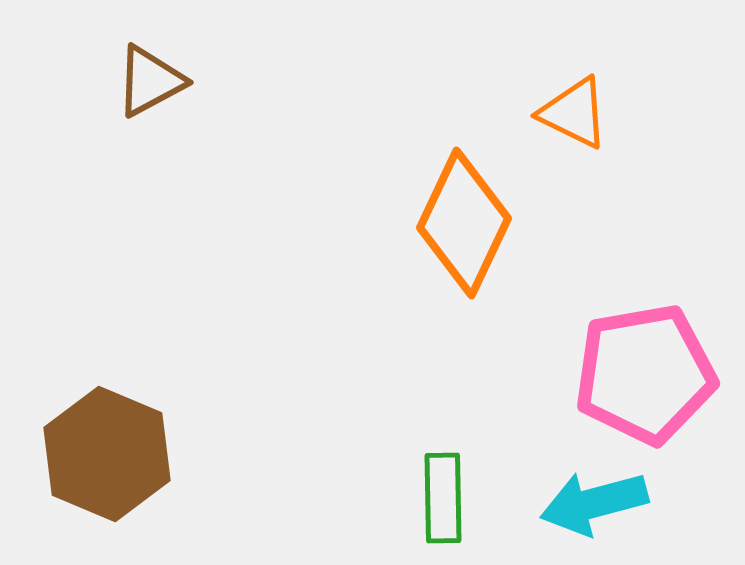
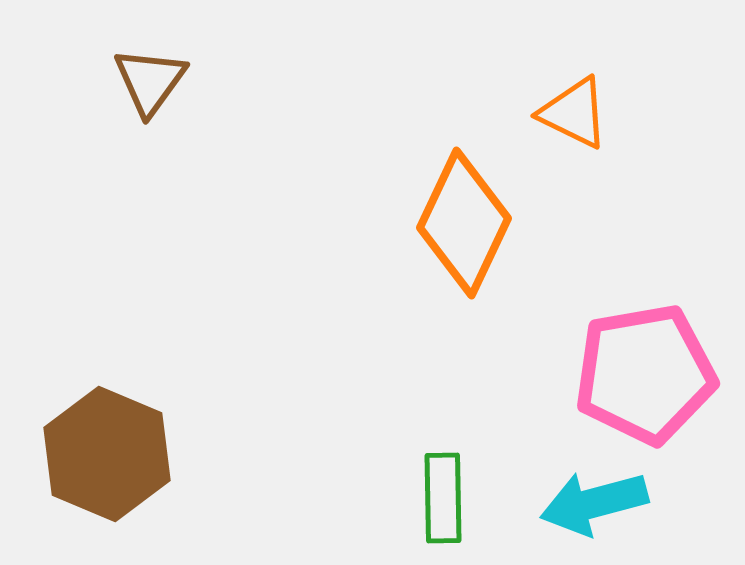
brown triangle: rotated 26 degrees counterclockwise
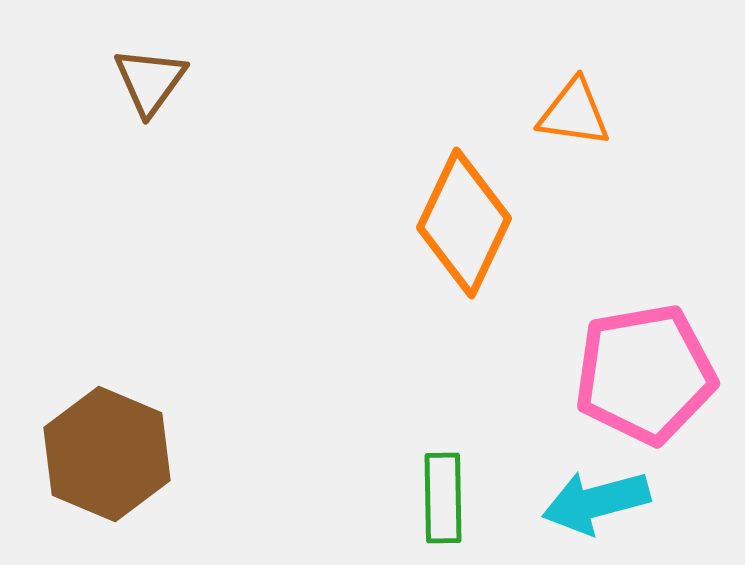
orange triangle: rotated 18 degrees counterclockwise
cyan arrow: moved 2 px right, 1 px up
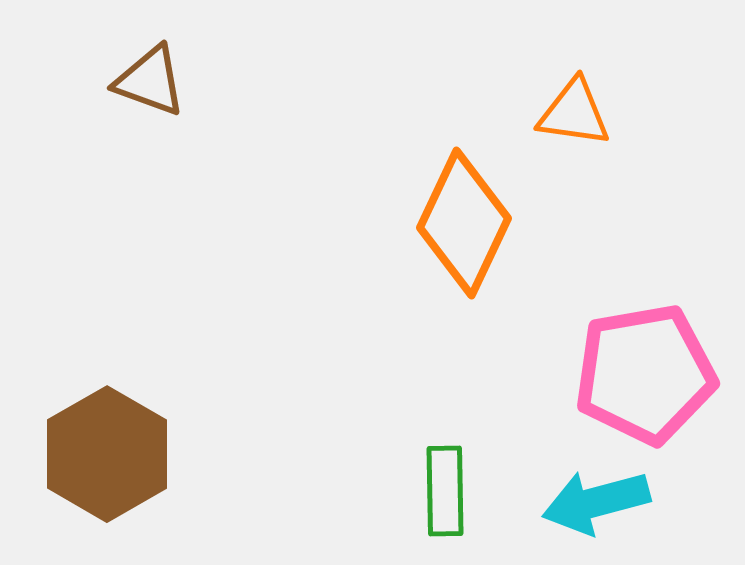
brown triangle: rotated 46 degrees counterclockwise
brown hexagon: rotated 7 degrees clockwise
green rectangle: moved 2 px right, 7 px up
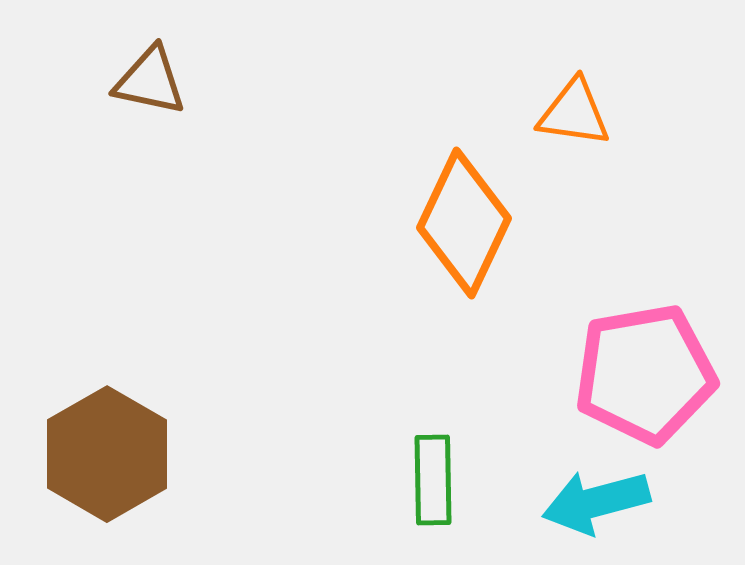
brown triangle: rotated 8 degrees counterclockwise
green rectangle: moved 12 px left, 11 px up
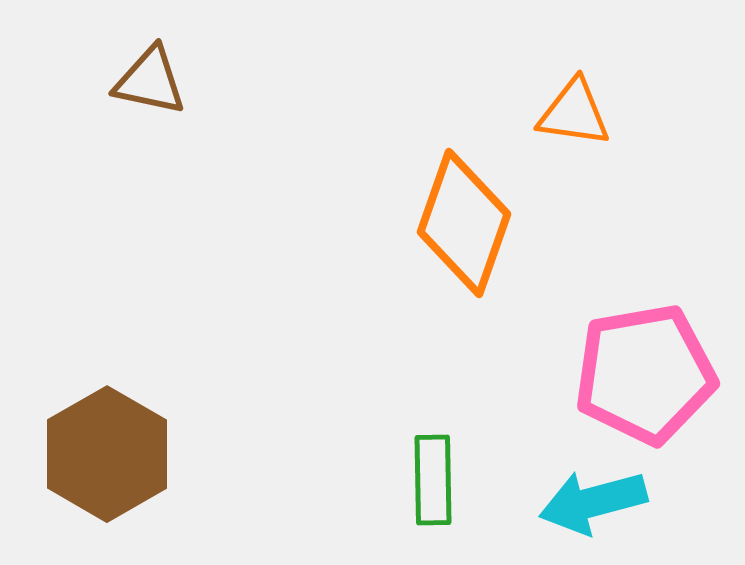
orange diamond: rotated 6 degrees counterclockwise
cyan arrow: moved 3 px left
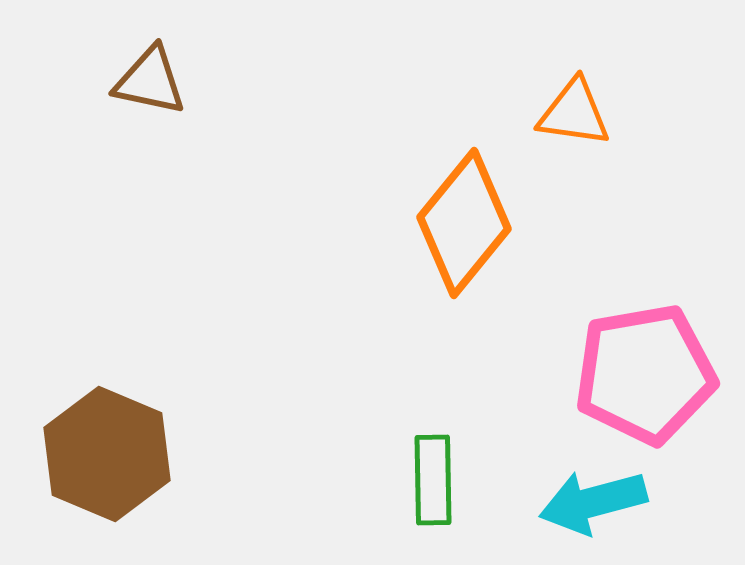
orange diamond: rotated 20 degrees clockwise
brown hexagon: rotated 7 degrees counterclockwise
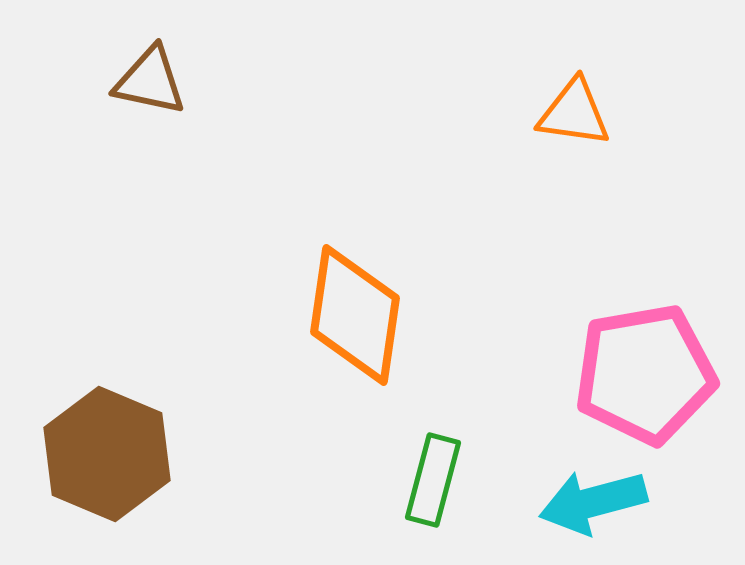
orange diamond: moved 109 px left, 92 px down; rotated 31 degrees counterclockwise
green rectangle: rotated 16 degrees clockwise
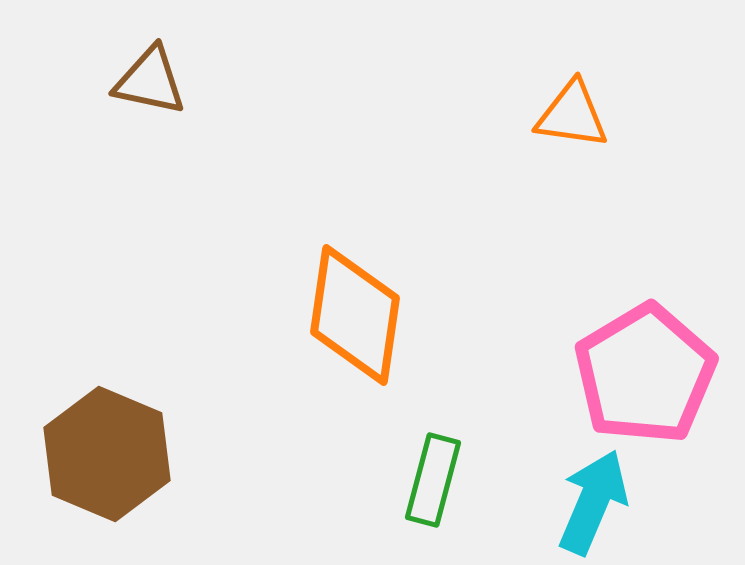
orange triangle: moved 2 px left, 2 px down
pink pentagon: rotated 21 degrees counterclockwise
cyan arrow: rotated 128 degrees clockwise
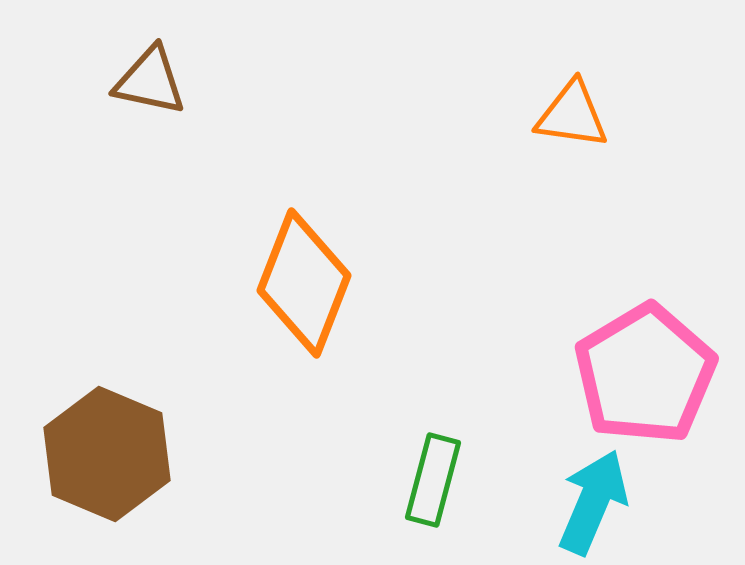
orange diamond: moved 51 px left, 32 px up; rotated 13 degrees clockwise
